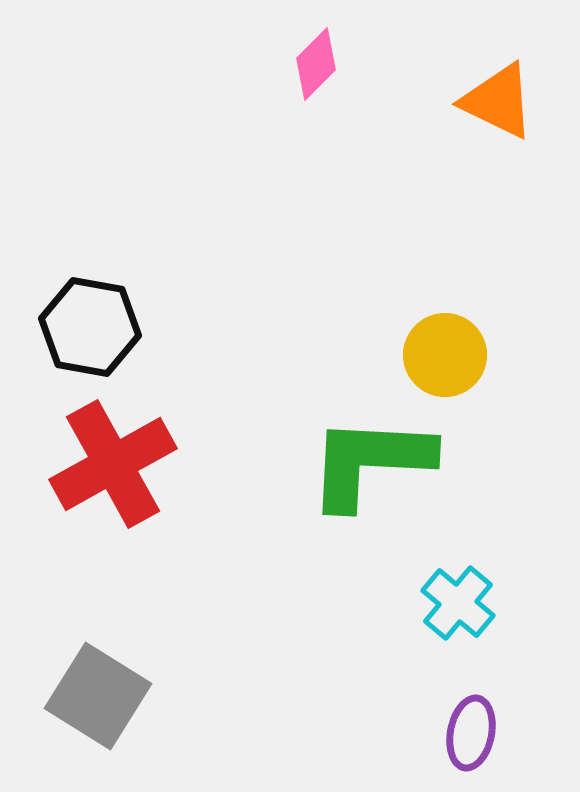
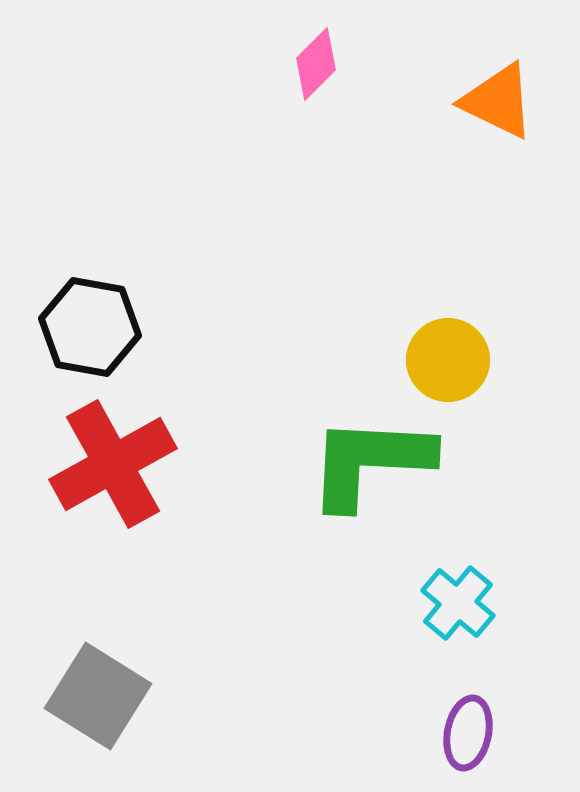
yellow circle: moved 3 px right, 5 px down
purple ellipse: moved 3 px left
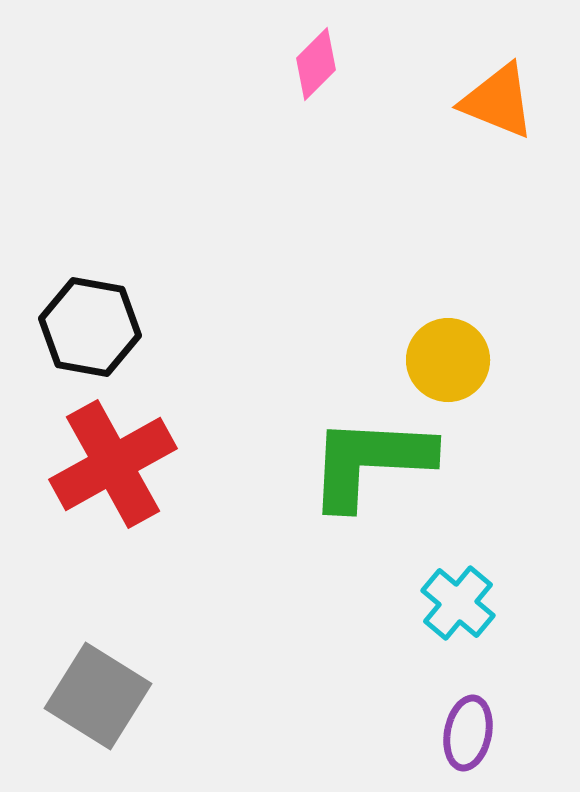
orange triangle: rotated 4 degrees counterclockwise
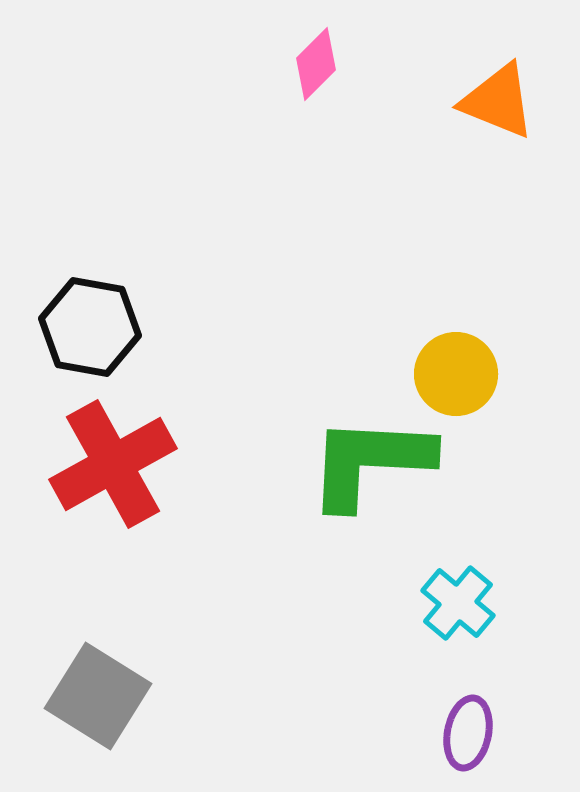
yellow circle: moved 8 px right, 14 px down
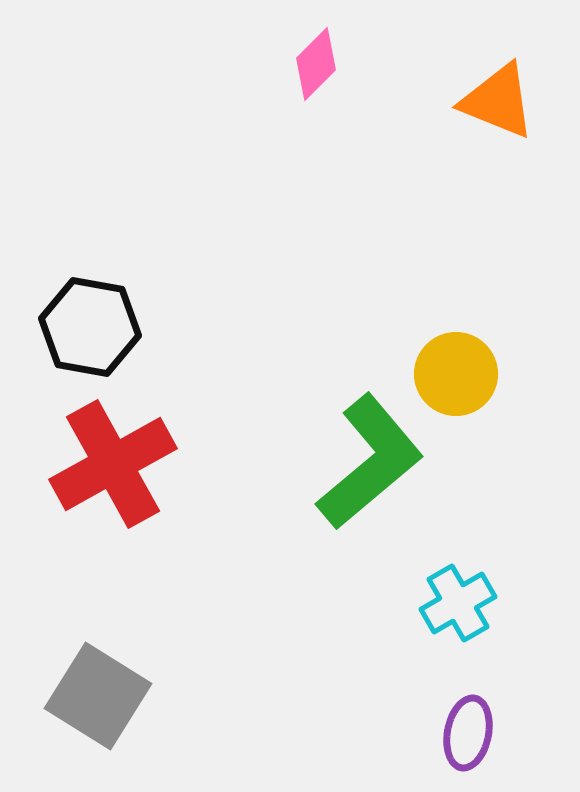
green L-shape: rotated 137 degrees clockwise
cyan cross: rotated 20 degrees clockwise
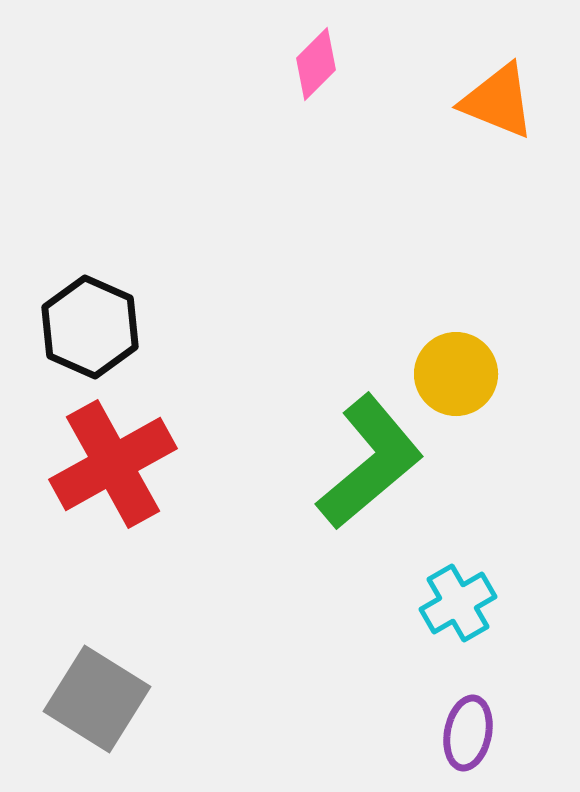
black hexagon: rotated 14 degrees clockwise
gray square: moved 1 px left, 3 px down
